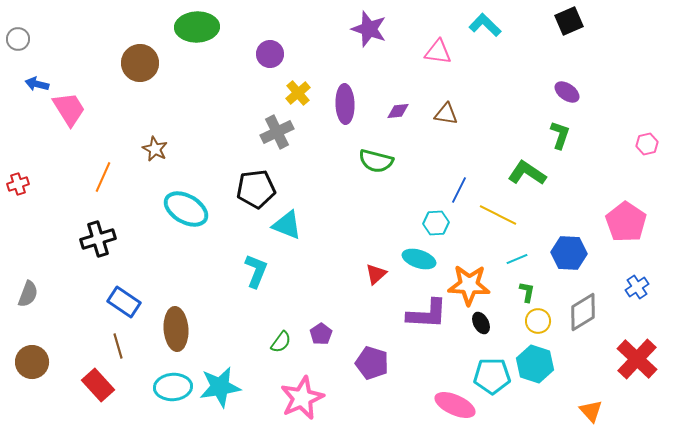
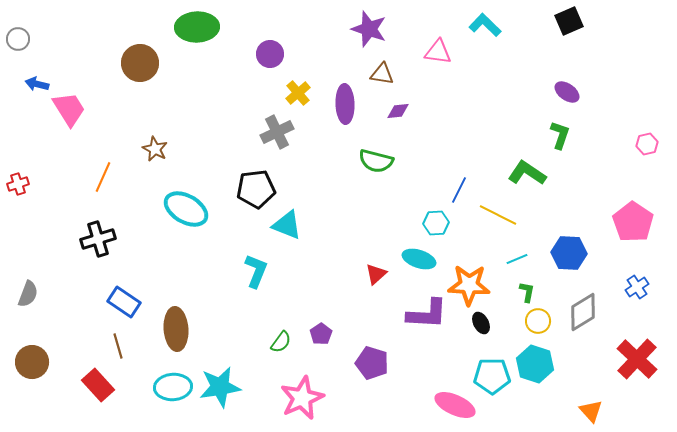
brown triangle at (446, 114): moved 64 px left, 40 px up
pink pentagon at (626, 222): moved 7 px right
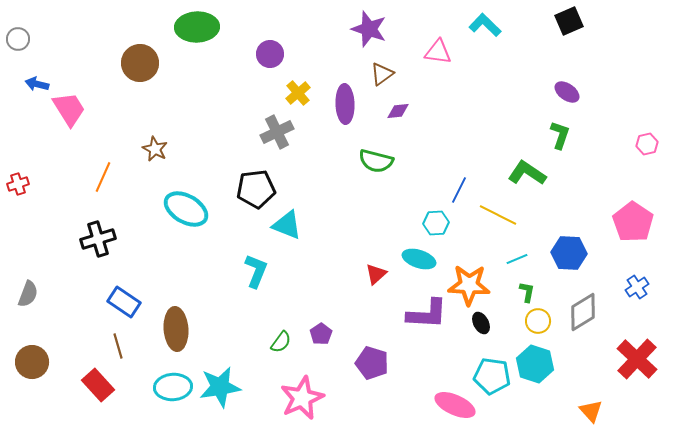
brown triangle at (382, 74): rotated 45 degrees counterclockwise
cyan pentagon at (492, 376): rotated 9 degrees clockwise
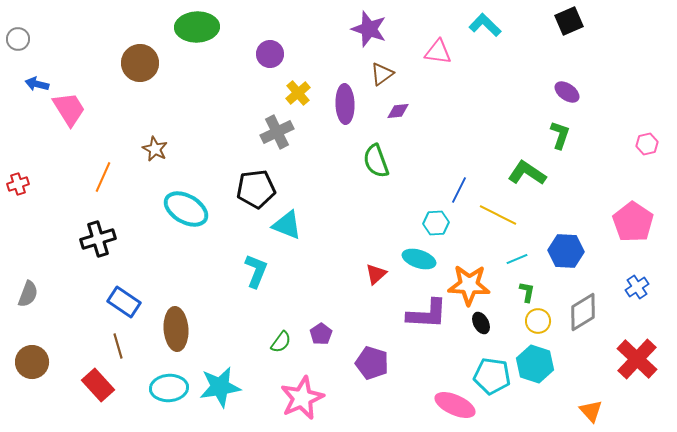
green semicircle at (376, 161): rotated 56 degrees clockwise
blue hexagon at (569, 253): moved 3 px left, 2 px up
cyan ellipse at (173, 387): moved 4 px left, 1 px down
